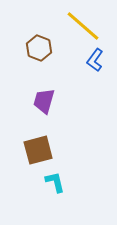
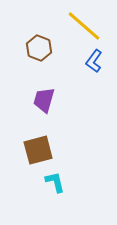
yellow line: moved 1 px right
blue L-shape: moved 1 px left, 1 px down
purple trapezoid: moved 1 px up
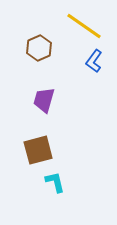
yellow line: rotated 6 degrees counterclockwise
brown hexagon: rotated 15 degrees clockwise
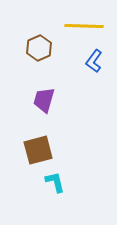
yellow line: rotated 33 degrees counterclockwise
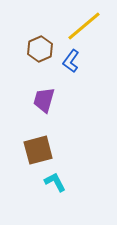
yellow line: rotated 42 degrees counterclockwise
brown hexagon: moved 1 px right, 1 px down
blue L-shape: moved 23 px left
cyan L-shape: rotated 15 degrees counterclockwise
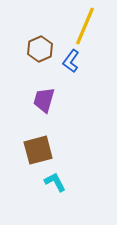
yellow line: moved 1 px right; rotated 27 degrees counterclockwise
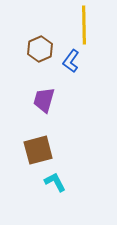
yellow line: moved 1 px left, 1 px up; rotated 24 degrees counterclockwise
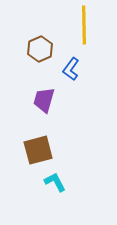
blue L-shape: moved 8 px down
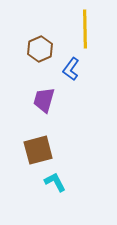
yellow line: moved 1 px right, 4 px down
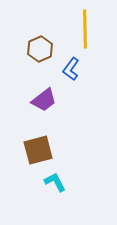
purple trapezoid: rotated 144 degrees counterclockwise
